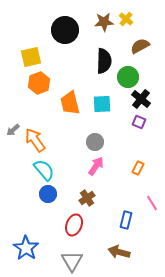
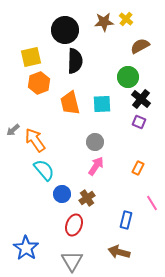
black semicircle: moved 29 px left
blue circle: moved 14 px right
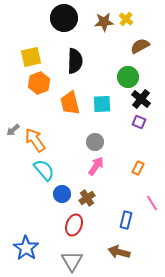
black circle: moved 1 px left, 12 px up
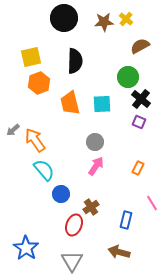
blue circle: moved 1 px left
brown cross: moved 4 px right, 9 px down
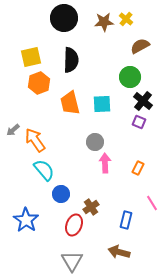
black semicircle: moved 4 px left, 1 px up
green circle: moved 2 px right
black cross: moved 2 px right, 2 px down
pink arrow: moved 9 px right, 3 px up; rotated 36 degrees counterclockwise
blue star: moved 28 px up
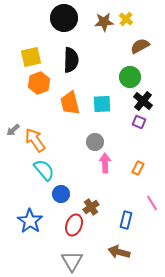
blue star: moved 4 px right, 1 px down
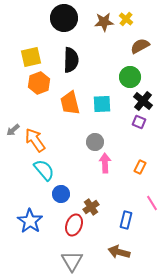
orange rectangle: moved 2 px right, 1 px up
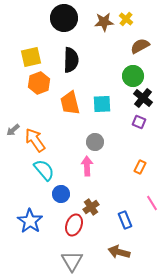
green circle: moved 3 px right, 1 px up
black cross: moved 3 px up
pink arrow: moved 18 px left, 3 px down
blue rectangle: moved 1 px left; rotated 36 degrees counterclockwise
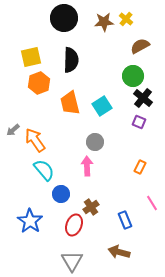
cyan square: moved 2 px down; rotated 30 degrees counterclockwise
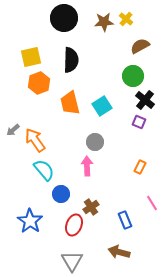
black cross: moved 2 px right, 2 px down
